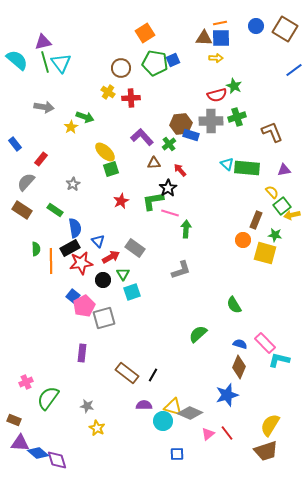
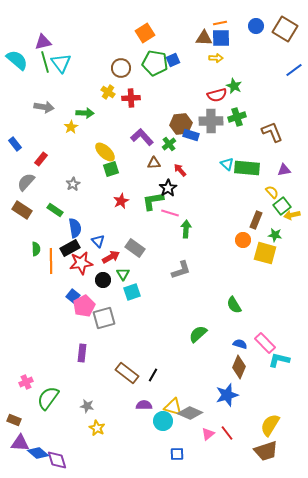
green arrow at (85, 117): moved 4 px up; rotated 18 degrees counterclockwise
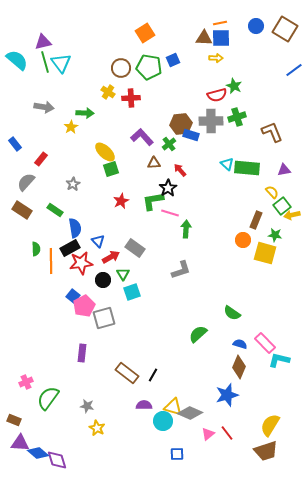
green pentagon at (155, 63): moved 6 px left, 4 px down
green semicircle at (234, 305): moved 2 px left, 8 px down; rotated 24 degrees counterclockwise
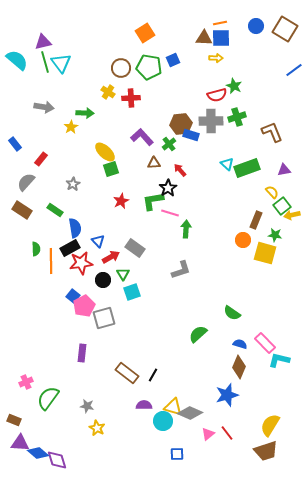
green rectangle at (247, 168): rotated 25 degrees counterclockwise
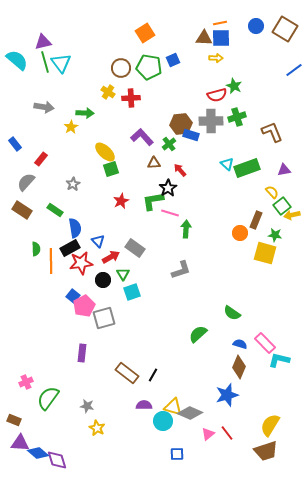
orange circle at (243, 240): moved 3 px left, 7 px up
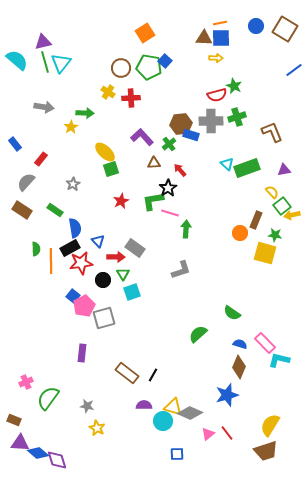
blue square at (173, 60): moved 8 px left, 1 px down; rotated 24 degrees counterclockwise
cyan triangle at (61, 63): rotated 15 degrees clockwise
red arrow at (111, 257): moved 5 px right; rotated 30 degrees clockwise
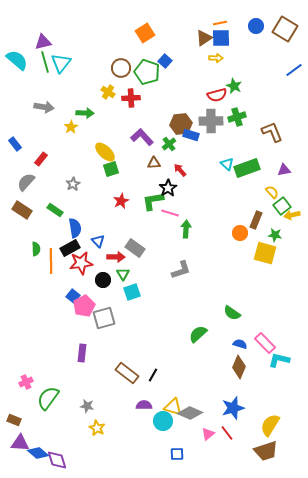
brown triangle at (204, 38): rotated 36 degrees counterclockwise
green pentagon at (149, 67): moved 2 px left, 5 px down; rotated 10 degrees clockwise
blue star at (227, 395): moved 6 px right, 13 px down
